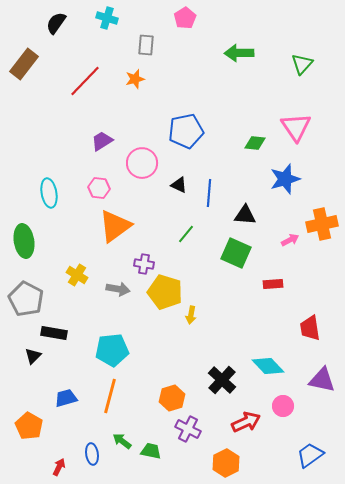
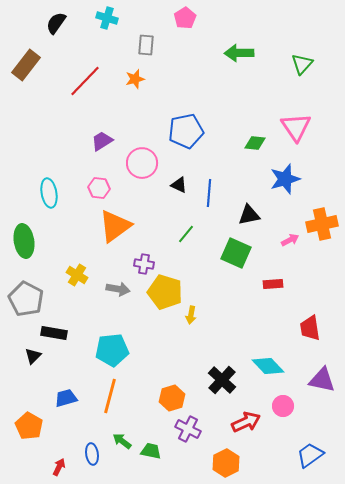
brown rectangle at (24, 64): moved 2 px right, 1 px down
black triangle at (245, 215): moved 4 px right; rotated 15 degrees counterclockwise
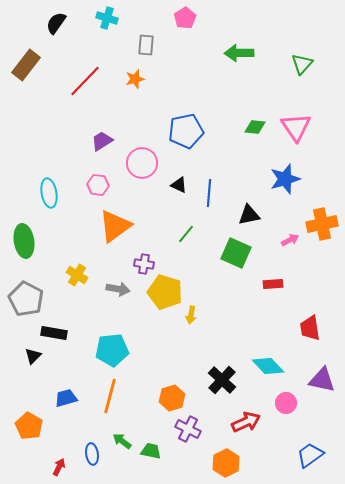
green diamond at (255, 143): moved 16 px up
pink hexagon at (99, 188): moved 1 px left, 3 px up
pink circle at (283, 406): moved 3 px right, 3 px up
